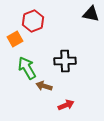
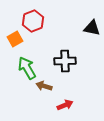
black triangle: moved 1 px right, 14 px down
red arrow: moved 1 px left
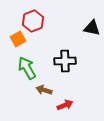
orange square: moved 3 px right
brown arrow: moved 4 px down
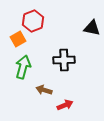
black cross: moved 1 px left, 1 px up
green arrow: moved 4 px left, 1 px up; rotated 45 degrees clockwise
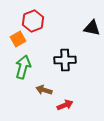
black cross: moved 1 px right
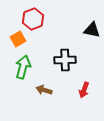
red hexagon: moved 2 px up
black triangle: moved 2 px down
red arrow: moved 19 px right, 15 px up; rotated 133 degrees clockwise
